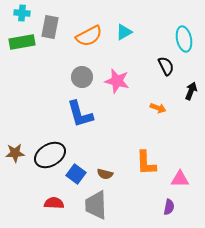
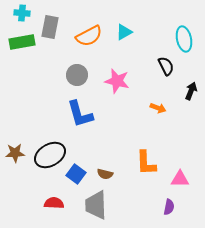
gray circle: moved 5 px left, 2 px up
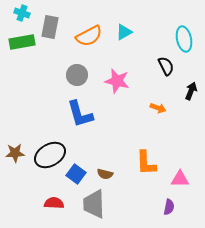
cyan cross: rotated 14 degrees clockwise
gray trapezoid: moved 2 px left, 1 px up
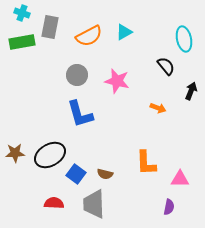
black semicircle: rotated 12 degrees counterclockwise
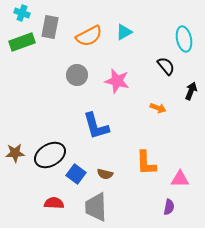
green rectangle: rotated 10 degrees counterclockwise
blue L-shape: moved 16 px right, 12 px down
gray trapezoid: moved 2 px right, 3 px down
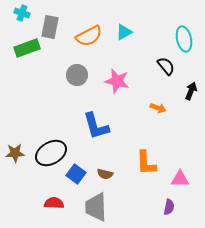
green rectangle: moved 5 px right, 6 px down
black ellipse: moved 1 px right, 2 px up
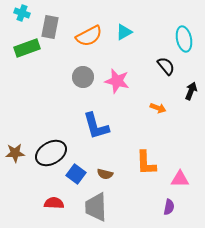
gray circle: moved 6 px right, 2 px down
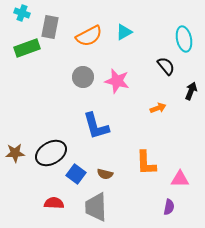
orange arrow: rotated 42 degrees counterclockwise
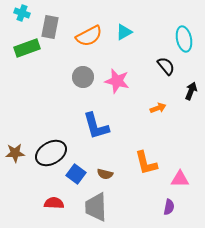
orange L-shape: rotated 12 degrees counterclockwise
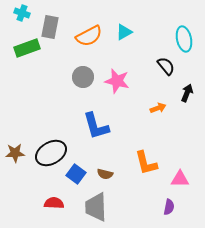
black arrow: moved 4 px left, 2 px down
